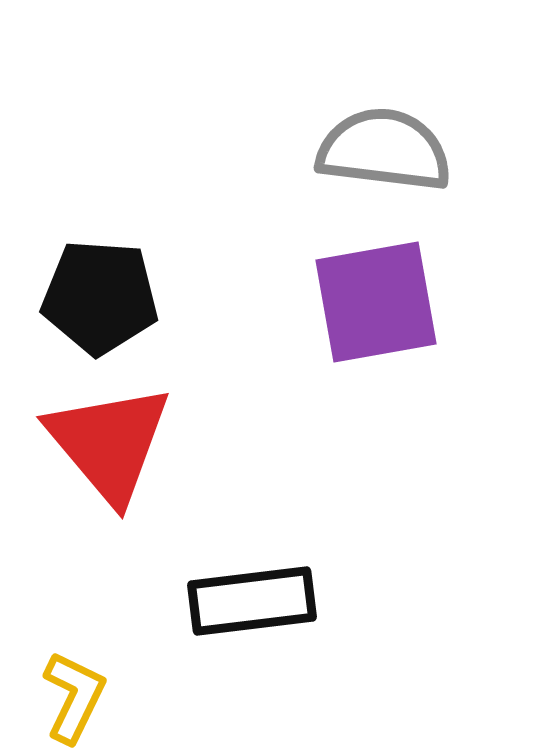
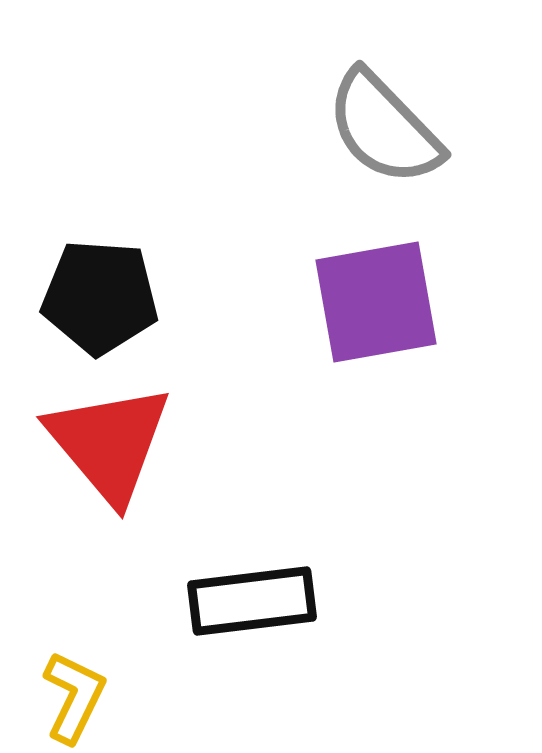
gray semicircle: moved 22 px up; rotated 141 degrees counterclockwise
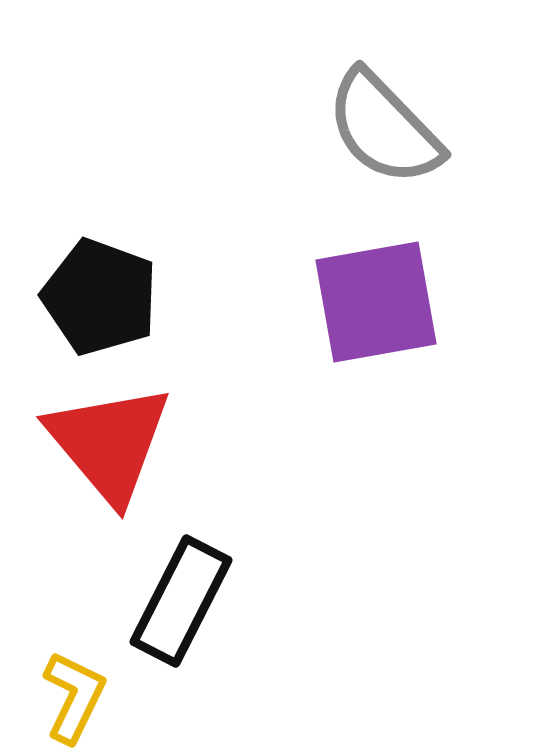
black pentagon: rotated 16 degrees clockwise
black rectangle: moved 71 px left; rotated 56 degrees counterclockwise
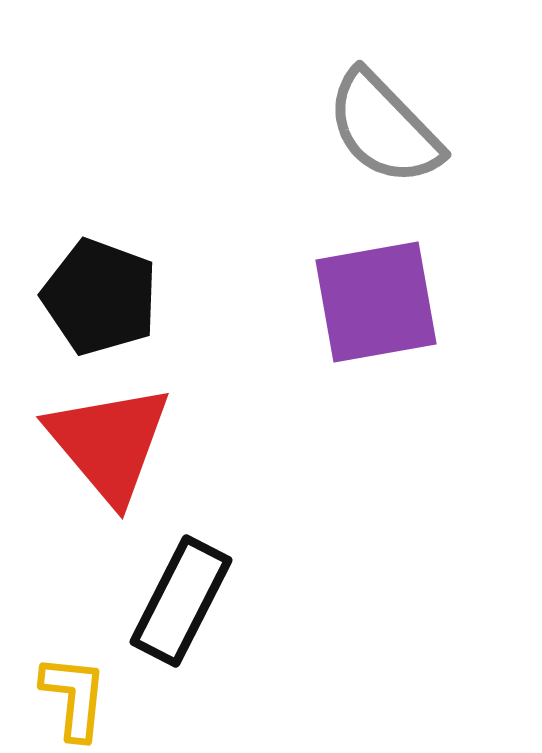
yellow L-shape: rotated 20 degrees counterclockwise
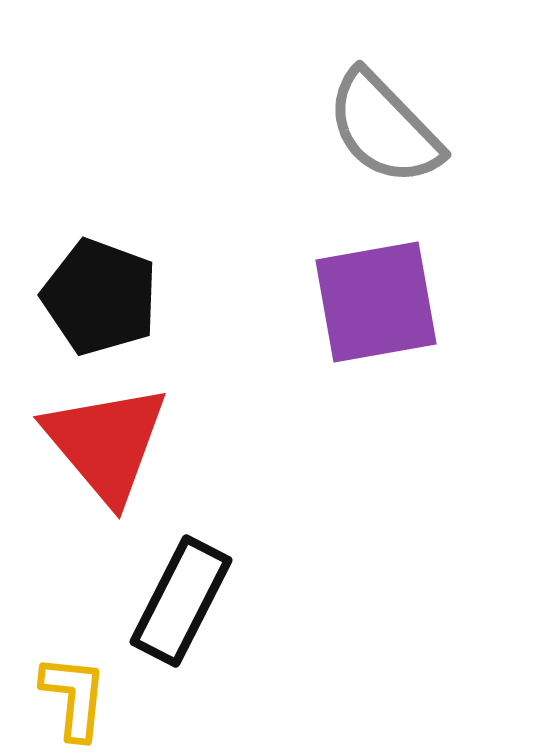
red triangle: moved 3 px left
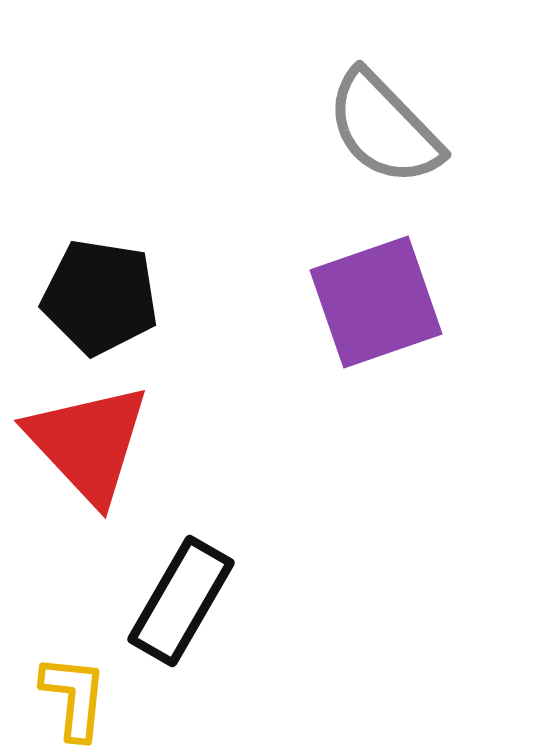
black pentagon: rotated 11 degrees counterclockwise
purple square: rotated 9 degrees counterclockwise
red triangle: moved 18 px left; rotated 3 degrees counterclockwise
black rectangle: rotated 3 degrees clockwise
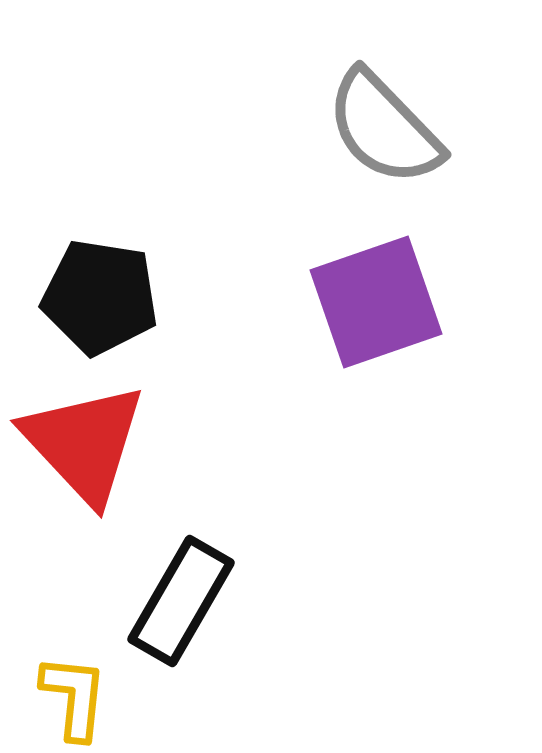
red triangle: moved 4 px left
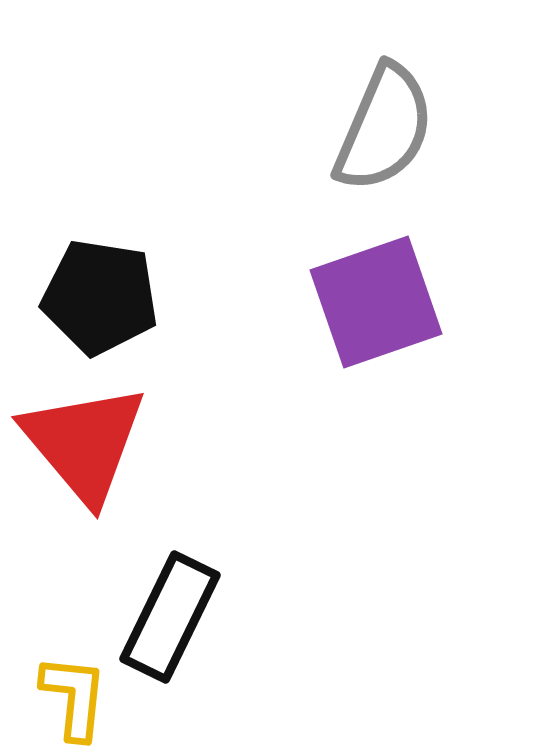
gray semicircle: rotated 113 degrees counterclockwise
red triangle: rotated 3 degrees clockwise
black rectangle: moved 11 px left, 16 px down; rotated 4 degrees counterclockwise
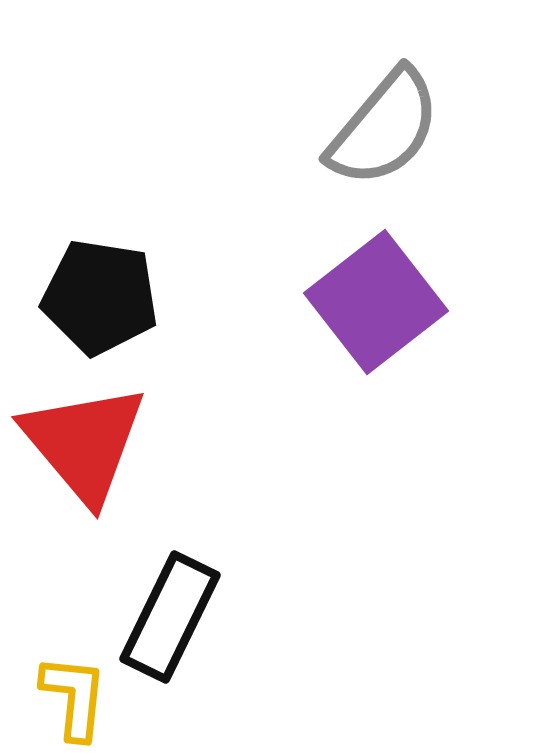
gray semicircle: rotated 17 degrees clockwise
purple square: rotated 19 degrees counterclockwise
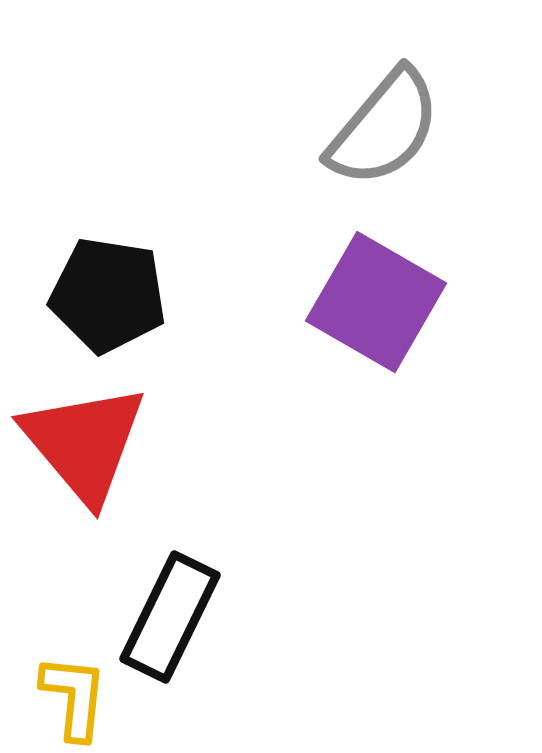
black pentagon: moved 8 px right, 2 px up
purple square: rotated 22 degrees counterclockwise
